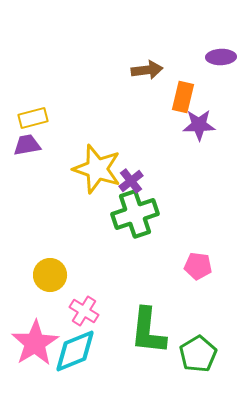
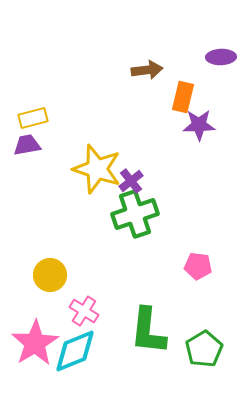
green pentagon: moved 6 px right, 5 px up
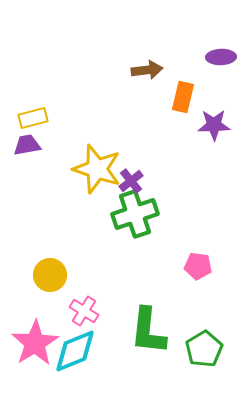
purple star: moved 15 px right
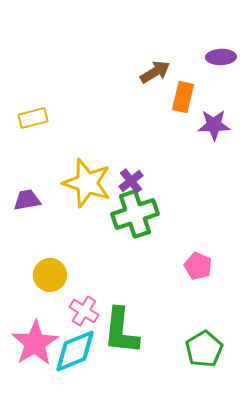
brown arrow: moved 8 px right, 2 px down; rotated 24 degrees counterclockwise
purple trapezoid: moved 55 px down
yellow star: moved 10 px left, 14 px down
pink pentagon: rotated 16 degrees clockwise
green L-shape: moved 27 px left
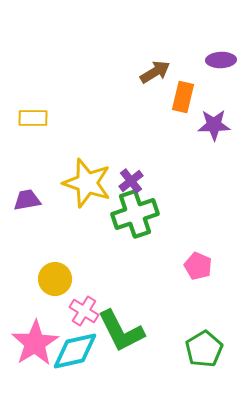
purple ellipse: moved 3 px down
yellow rectangle: rotated 16 degrees clockwise
yellow circle: moved 5 px right, 4 px down
green L-shape: rotated 33 degrees counterclockwise
cyan diamond: rotated 9 degrees clockwise
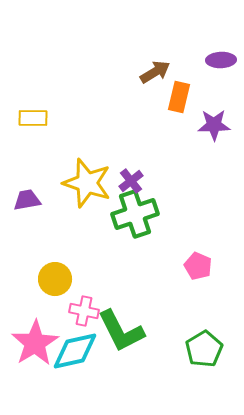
orange rectangle: moved 4 px left
pink cross: rotated 20 degrees counterclockwise
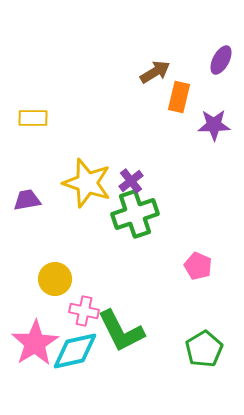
purple ellipse: rotated 60 degrees counterclockwise
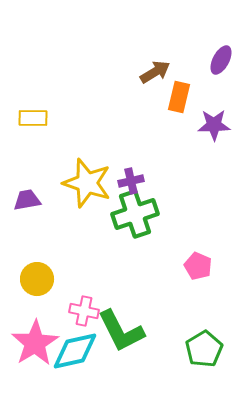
purple cross: rotated 25 degrees clockwise
yellow circle: moved 18 px left
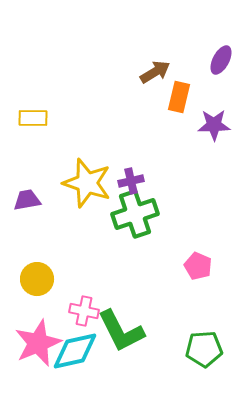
pink star: moved 3 px right; rotated 9 degrees clockwise
green pentagon: rotated 27 degrees clockwise
